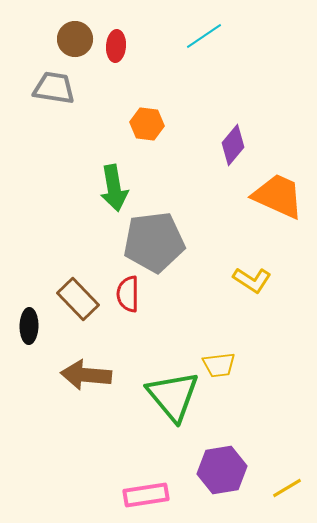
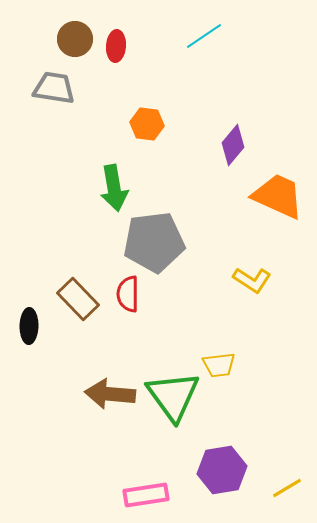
brown arrow: moved 24 px right, 19 px down
green triangle: rotated 4 degrees clockwise
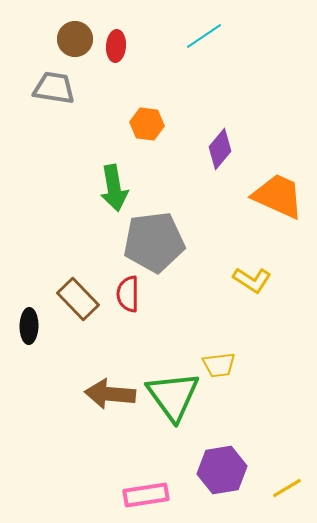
purple diamond: moved 13 px left, 4 px down
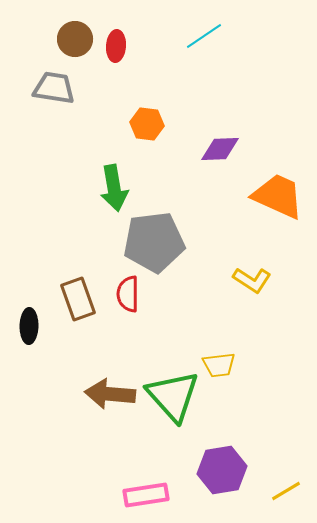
purple diamond: rotated 48 degrees clockwise
brown rectangle: rotated 24 degrees clockwise
green triangle: rotated 6 degrees counterclockwise
yellow line: moved 1 px left, 3 px down
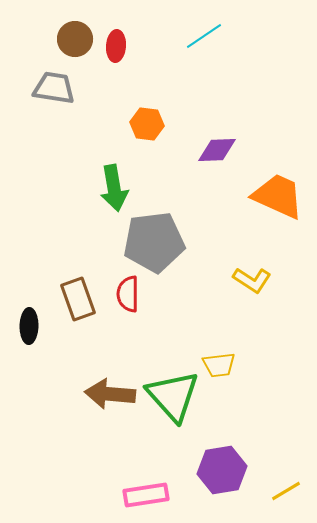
purple diamond: moved 3 px left, 1 px down
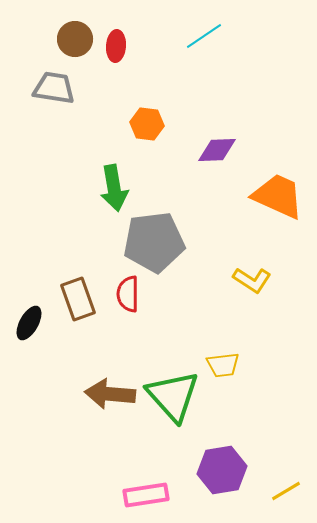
black ellipse: moved 3 px up; rotated 28 degrees clockwise
yellow trapezoid: moved 4 px right
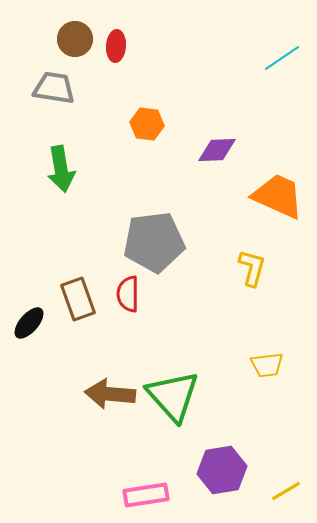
cyan line: moved 78 px right, 22 px down
green arrow: moved 53 px left, 19 px up
yellow L-shape: moved 12 px up; rotated 108 degrees counterclockwise
black ellipse: rotated 12 degrees clockwise
yellow trapezoid: moved 44 px right
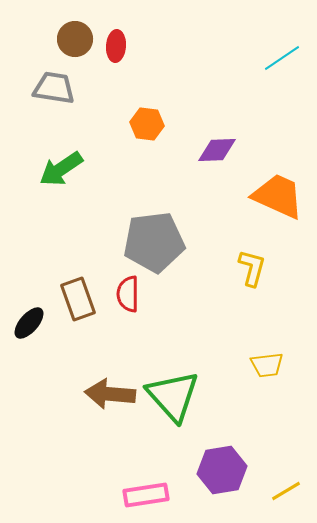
green arrow: rotated 66 degrees clockwise
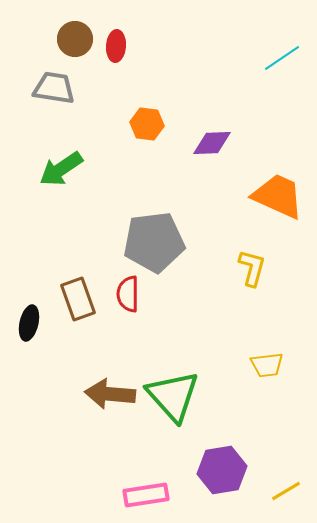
purple diamond: moved 5 px left, 7 px up
black ellipse: rotated 28 degrees counterclockwise
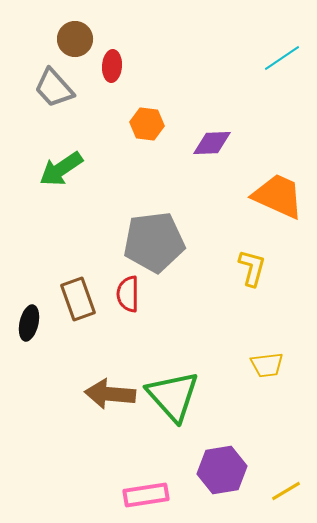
red ellipse: moved 4 px left, 20 px down
gray trapezoid: rotated 141 degrees counterclockwise
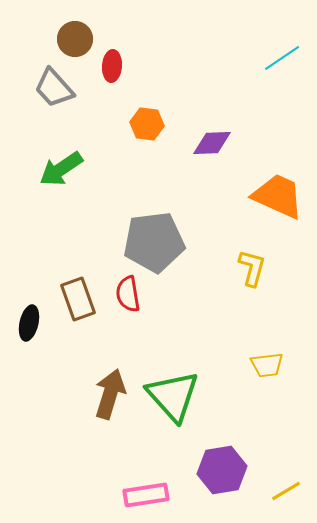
red semicircle: rotated 9 degrees counterclockwise
brown arrow: rotated 102 degrees clockwise
